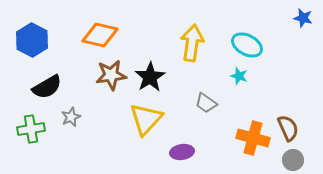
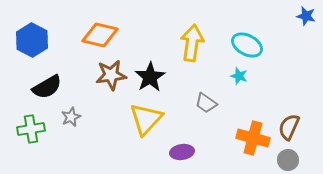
blue star: moved 3 px right, 2 px up
brown semicircle: moved 1 px right, 1 px up; rotated 132 degrees counterclockwise
gray circle: moved 5 px left
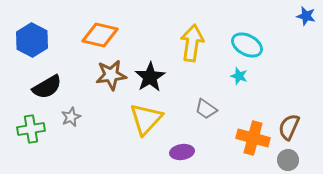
gray trapezoid: moved 6 px down
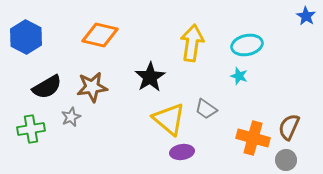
blue star: rotated 18 degrees clockwise
blue hexagon: moved 6 px left, 3 px up
cyan ellipse: rotated 40 degrees counterclockwise
brown star: moved 19 px left, 12 px down
yellow triangle: moved 23 px right; rotated 33 degrees counterclockwise
gray circle: moved 2 px left
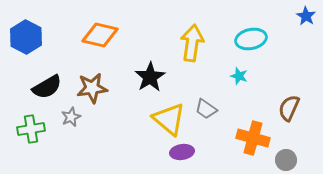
cyan ellipse: moved 4 px right, 6 px up
brown star: moved 1 px down
brown semicircle: moved 19 px up
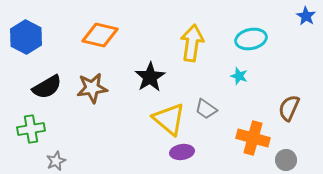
gray star: moved 15 px left, 44 px down
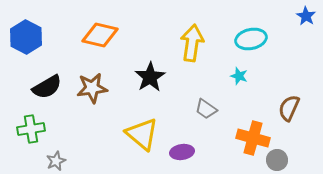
yellow triangle: moved 27 px left, 15 px down
gray circle: moved 9 px left
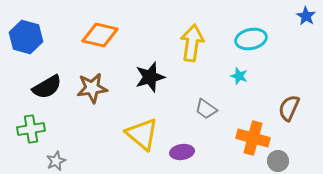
blue hexagon: rotated 12 degrees counterclockwise
black star: rotated 16 degrees clockwise
gray circle: moved 1 px right, 1 px down
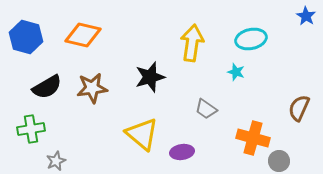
orange diamond: moved 17 px left
cyan star: moved 3 px left, 4 px up
brown semicircle: moved 10 px right
gray circle: moved 1 px right
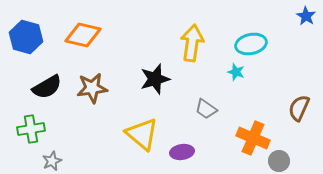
cyan ellipse: moved 5 px down
black star: moved 5 px right, 2 px down
orange cross: rotated 8 degrees clockwise
gray star: moved 4 px left
